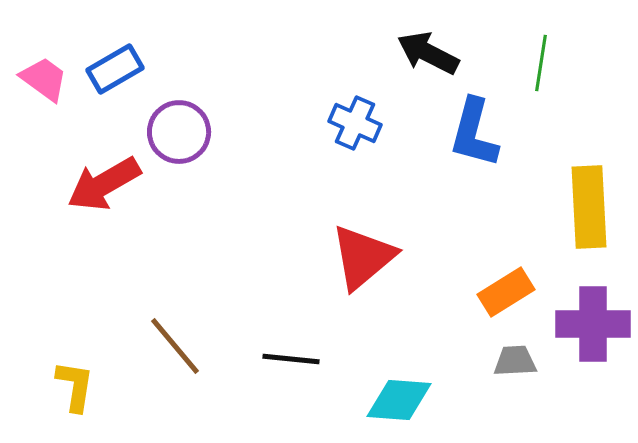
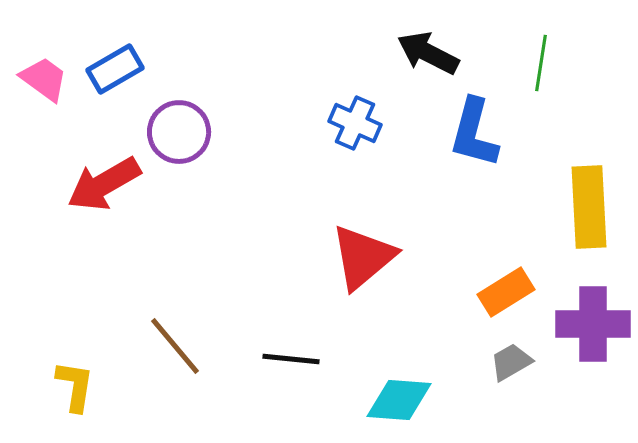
gray trapezoid: moved 4 px left, 1 px down; rotated 27 degrees counterclockwise
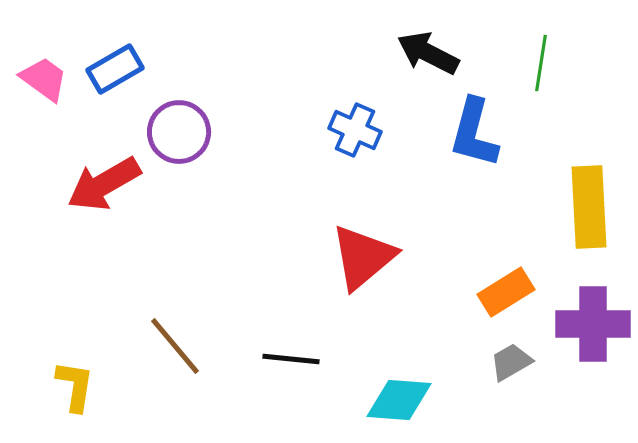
blue cross: moved 7 px down
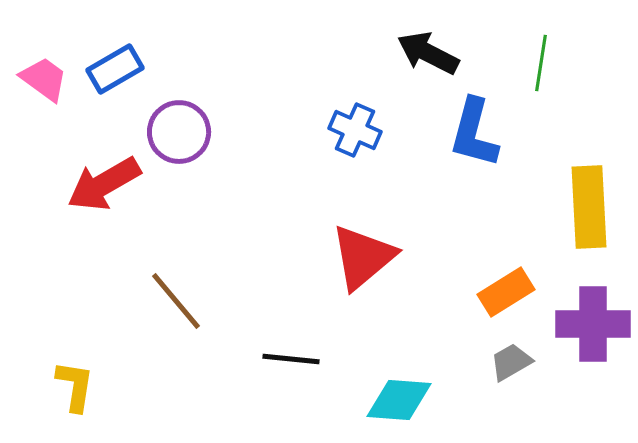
brown line: moved 1 px right, 45 px up
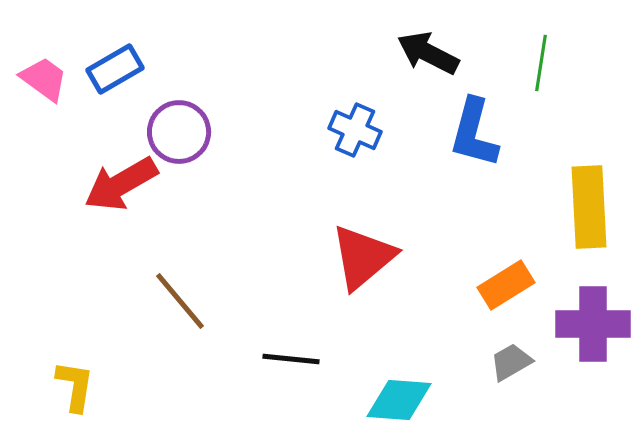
red arrow: moved 17 px right
orange rectangle: moved 7 px up
brown line: moved 4 px right
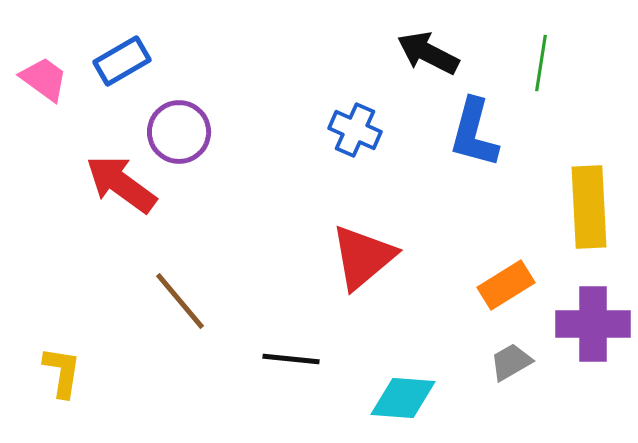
blue rectangle: moved 7 px right, 8 px up
red arrow: rotated 66 degrees clockwise
yellow L-shape: moved 13 px left, 14 px up
cyan diamond: moved 4 px right, 2 px up
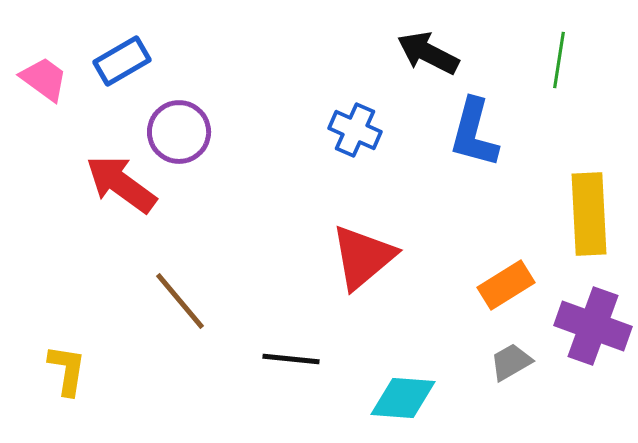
green line: moved 18 px right, 3 px up
yellow rectangle: moved 7 px down
purple cross: moved 2 px down; rotated 20 degrees clockwise
yellow L-shape: moved 5 px right, 2 px up
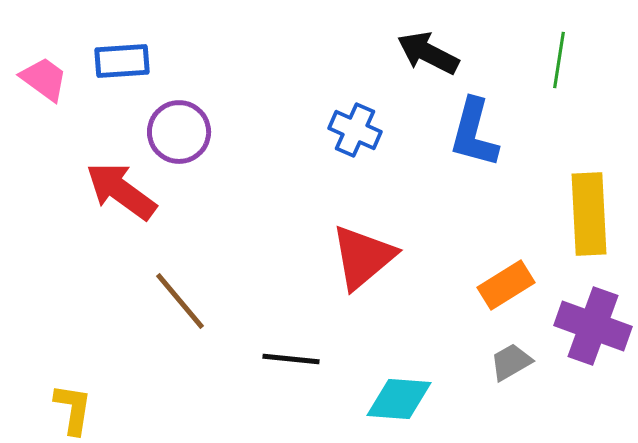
blue rectangle: rotated 26 degrees clockwise
red arrow: moved 7 px down
yellow L-shape: moved 6 px right, 39 px down
cyan diamond: moved 4 px left, 1 px down
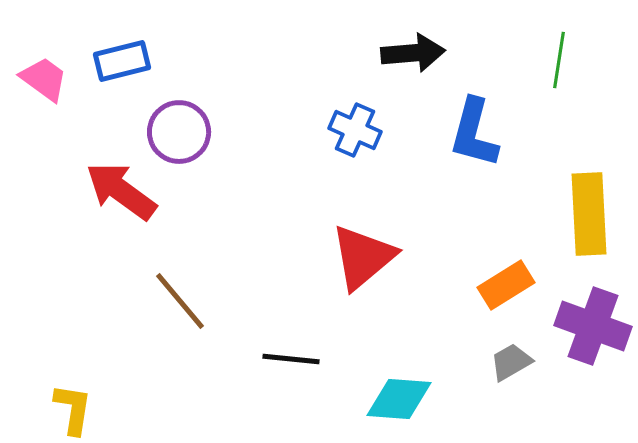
black arrow: moved 15 px left; rotated 148 degrees clockwise
blue rectangle: rotated 10 degrees counterclockwise
